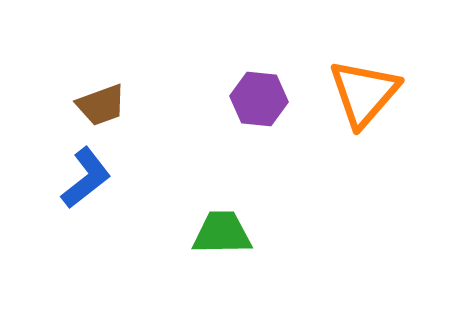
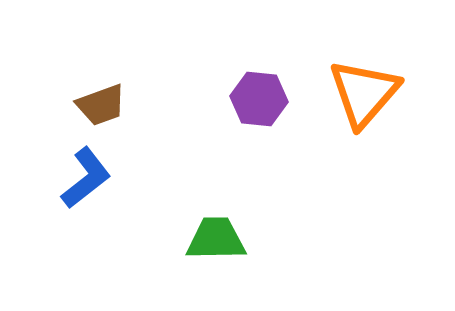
green trapezoid: moved 6 px left, 6 px down
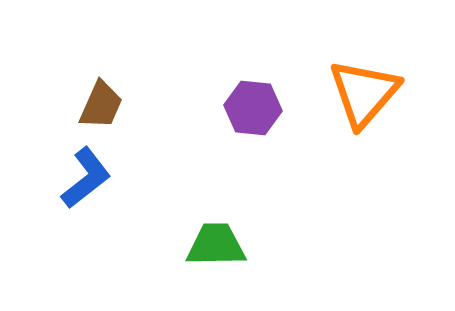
purple hexagon: moved 6 px left, 9 px down
brown trapezoid: rotated 46 degrees counterclockwise
green trapezoid: moved 6 px down
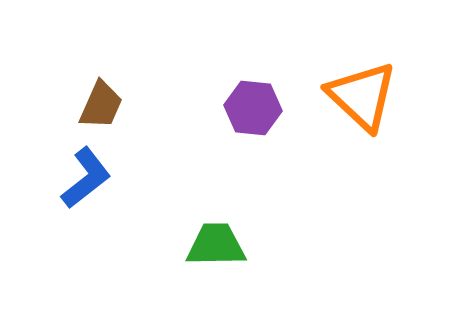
orange triangle: moved 2 px left, 3 px down; rotated 28 degrees counterclockwise
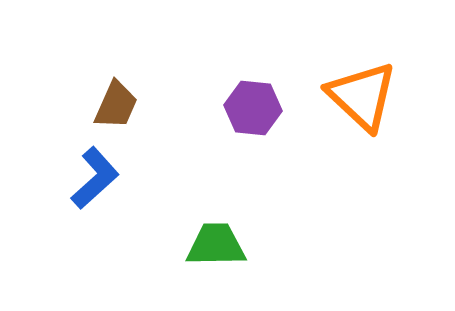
brown trapezoid: moved 15 px right
blue L-shape: moved 9 px right; rotated 4 degrees counterclockwise
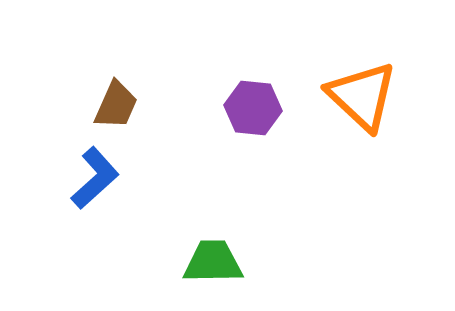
green trapezoid: moved 3 px left, 17 px down
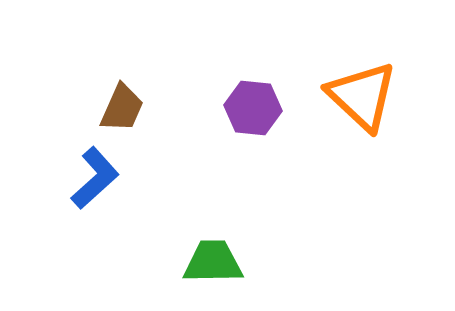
brown trapezoid: moved 6 px right, 3 px down
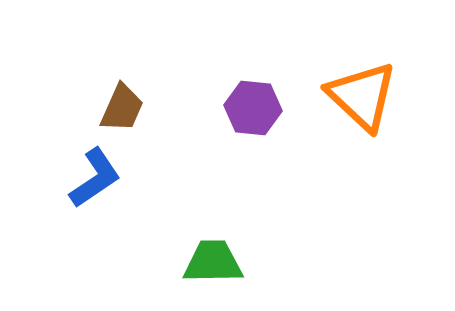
blue L-shape: rotated 8 degrees clockwise
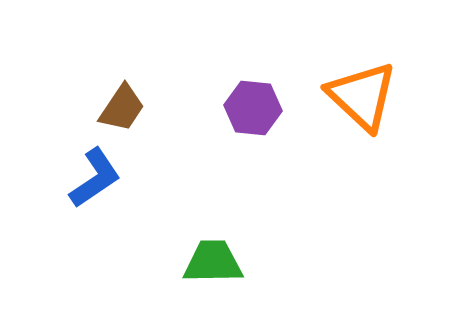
brown trapezoid: rotated 10 degrees clockwise
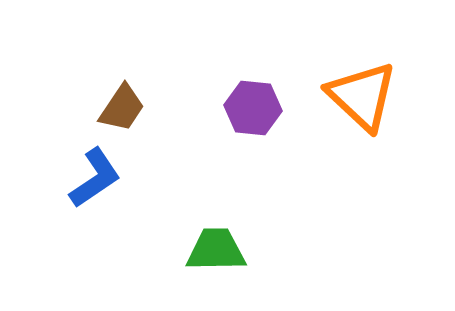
green trapezoid: moved 3 px right, 12 px up
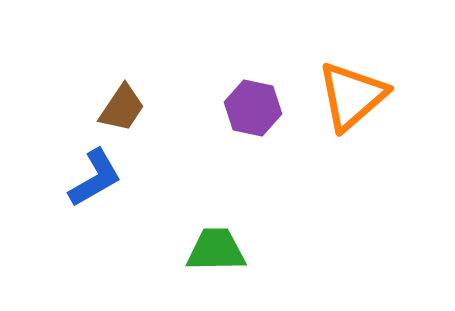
orange triangle: moved 10 px left; rotated 36 degrees clockwise
purple hexagon: rotated 6 degrees clockwise
blue L-shape: rotated 4 degrees clockwise
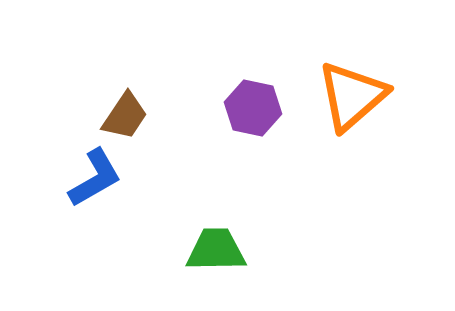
brown trapezoid: moved 3 px right, 8 px down
